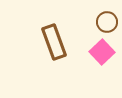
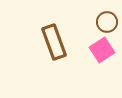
pink square: moved 2 px up; rotated 10 degrees clockwise
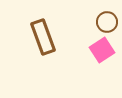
brown rectangle: moved 11 px left, 5 px up
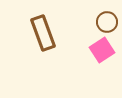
brown rectangle: moved 4 px up
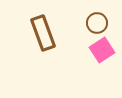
brown circle: moved 10 px left, 1 px down
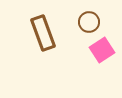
brown circle: moved 8 px left, 1 px up
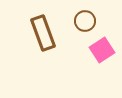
brown circle: moved 4 px left, 1 px up
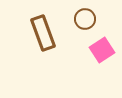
brown circle: moved 2 px up
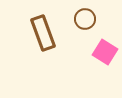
pink square: moved 3 px right, 2 px down; rotated 25 degrees counterclockwise
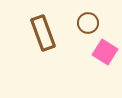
brown circle: moved 3 px right, 4 px down
